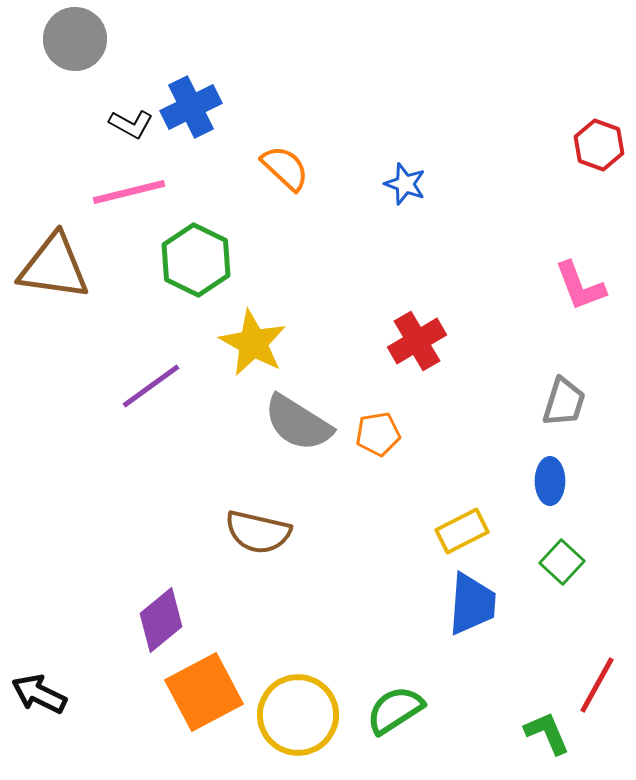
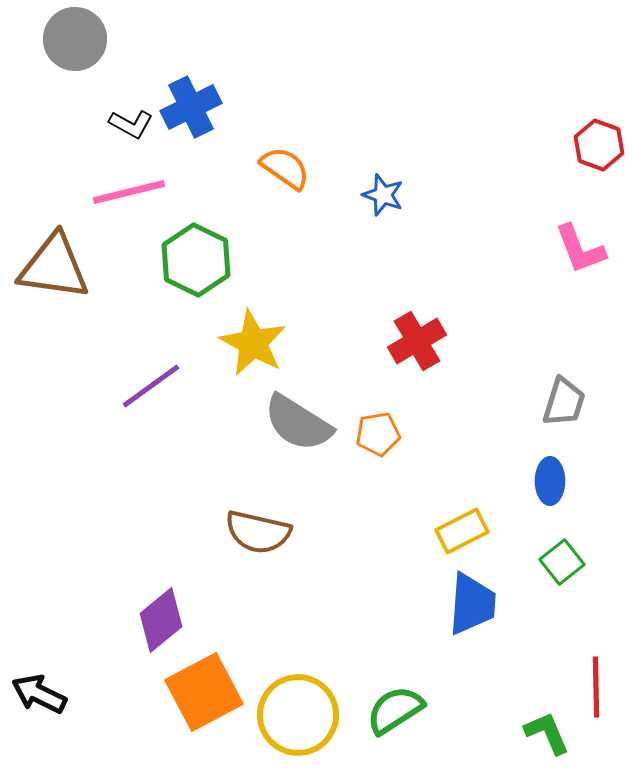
orange semicircle: rotated 8 degrees counterclockwise
blue star: moved 22 px left, 11 px down
pink L-shape: moved 37 px up
green square: rotated 9 degrees clockwise
red line: moved 1 px left, 2 px down; rotated 30 degrees counterclockwise
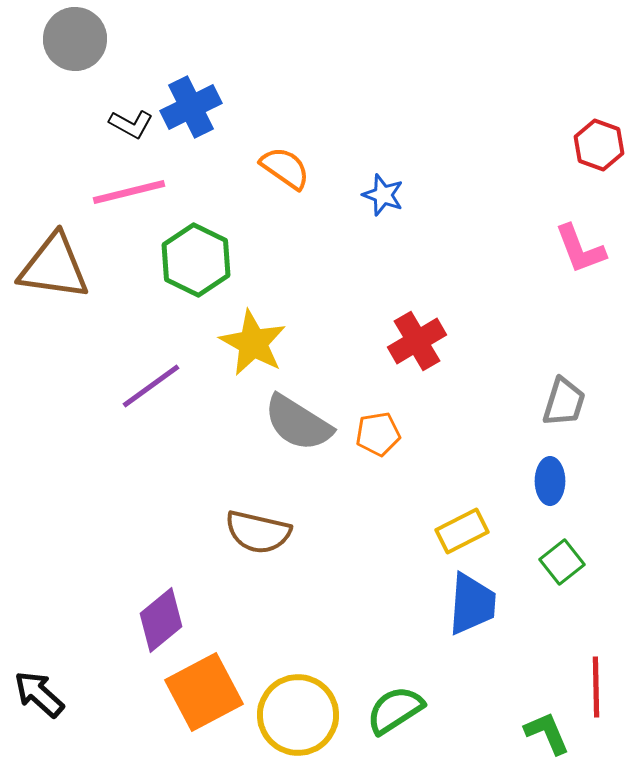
black arrow: rotated 16 degrees clockwise
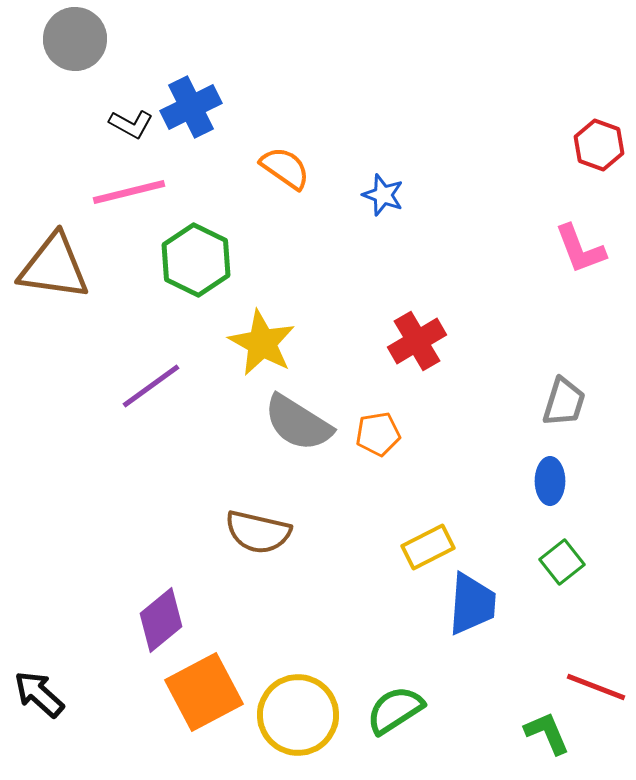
yellow star: moved 9 px right
yellow rectangle: moved 34 px left, 16 px down
red line: rotated 68 degrees counterclockwise
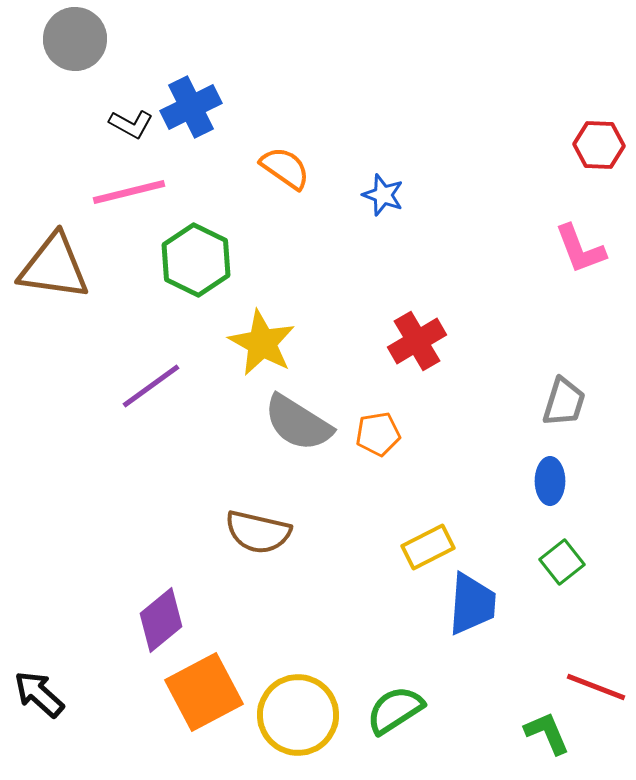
red hexagon: rotated 18 degrees counterclockwise
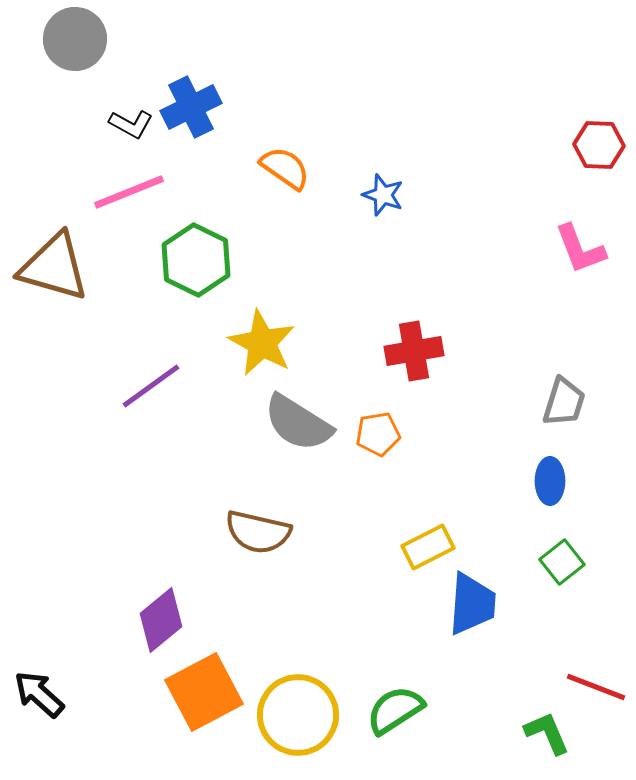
pink line: rotated 8 degrees counterclockwise
brown triangle: rotated 8 degrees clockwise
red cross: moved 3 px left, 10 px down; rotated 20 degrees clockwise
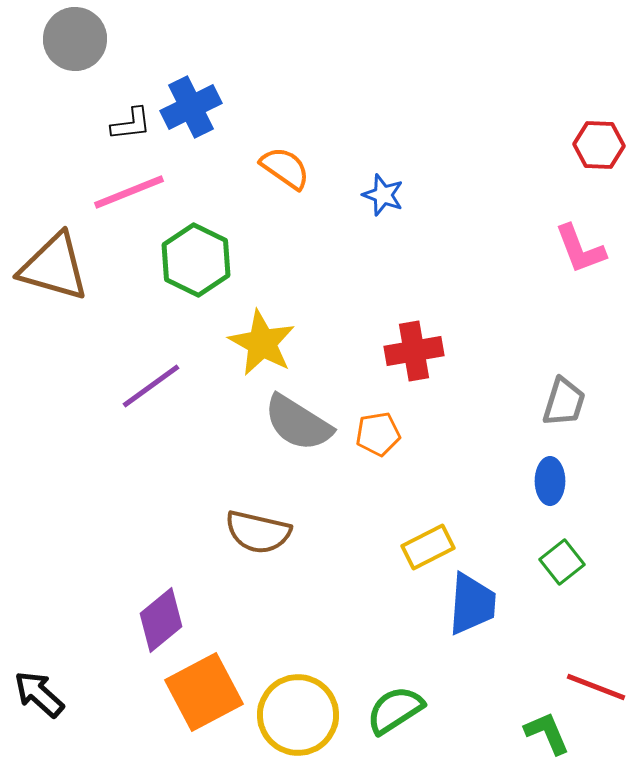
black L-shape: rotated 36 degrees counterclockwise
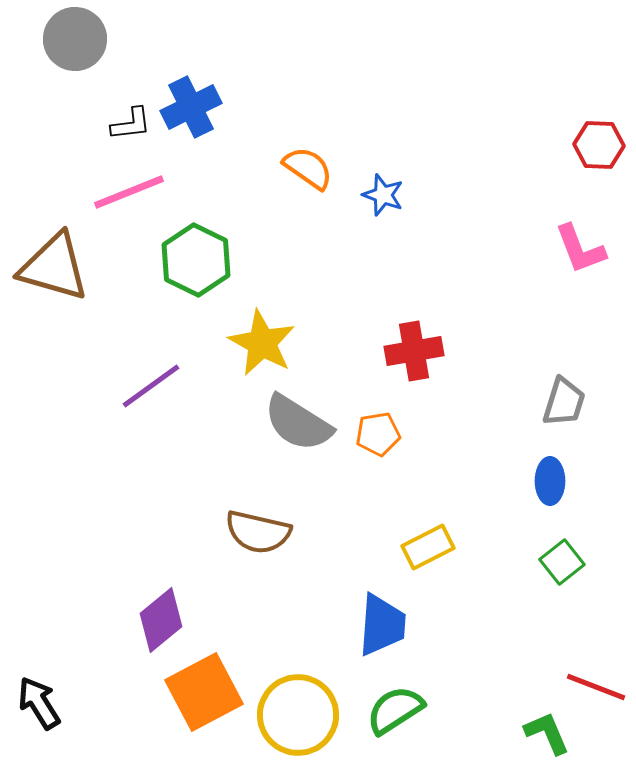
orange semicircle: moved 23 px right
blue trapezoid: moved 90 px left, 21 px down
black arrow: moved 9 px down; rotated 16 degrees clockwise
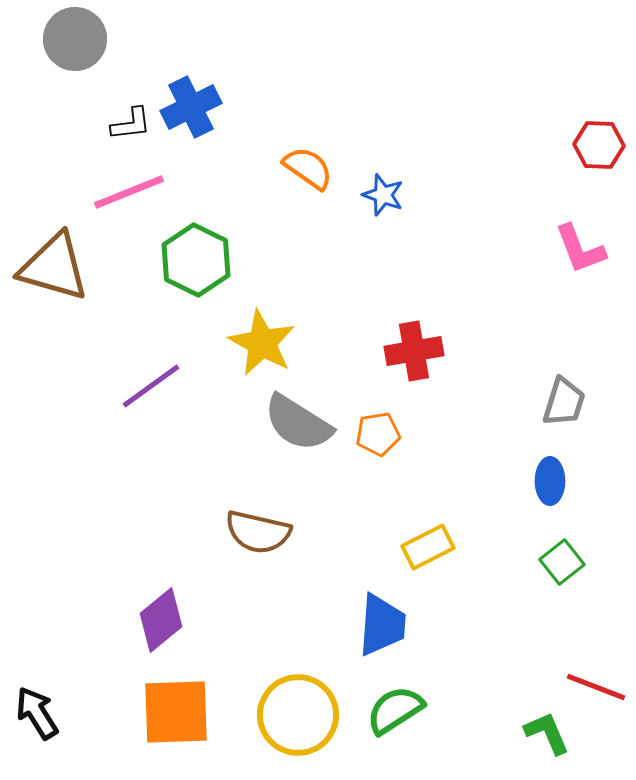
orange square: moved 28 px left, 20 px down; rotated 26 degrees clockwise
black arrow: moved 2 px left, 10 px down
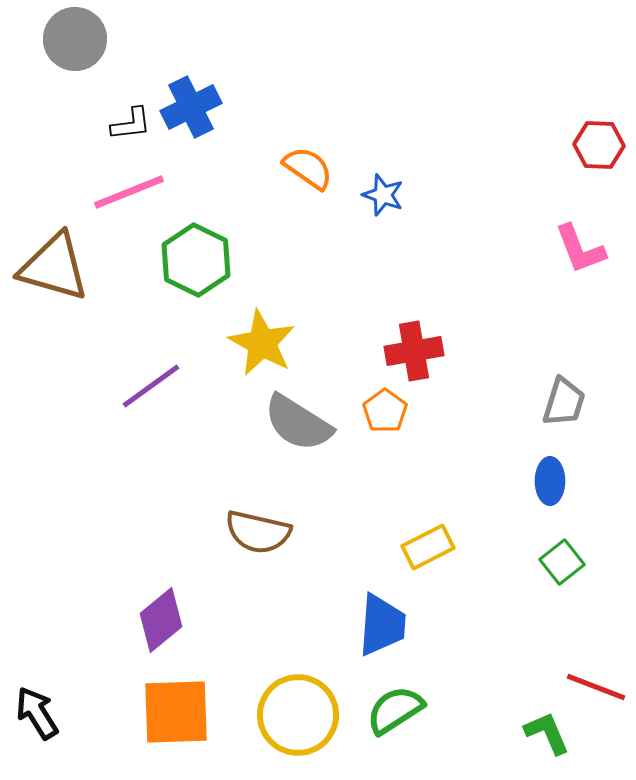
orange pentagon: moved 7 px right, 23 px up; rotated 27 degrees counterclockwise
